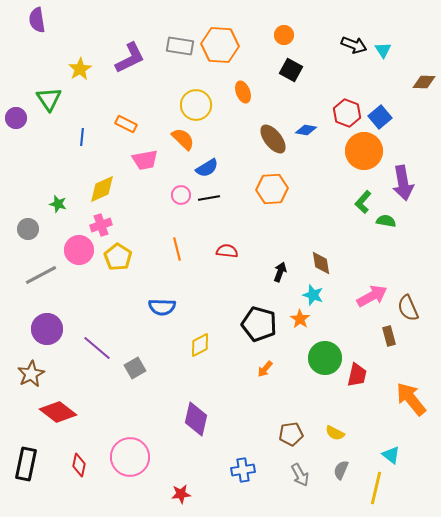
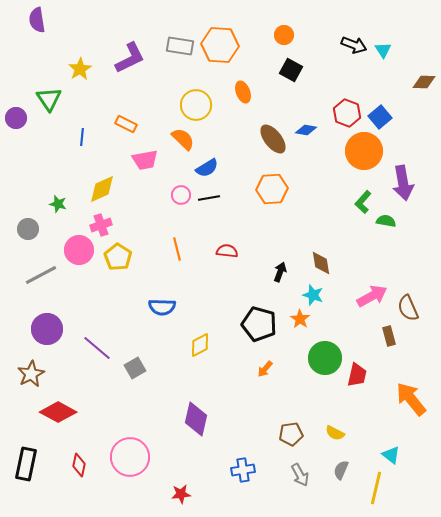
red diamond at (58, 412): rotated 9 degrees counterclockwise
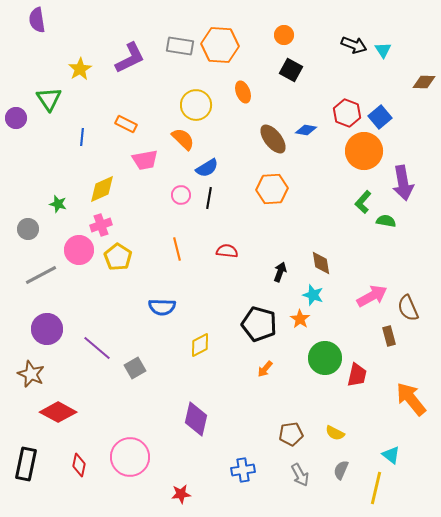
black line at (209, 198): rotated 70 degrees counterclockwise
brown star at (31, 374): rotated 20 degrees counterclockwise
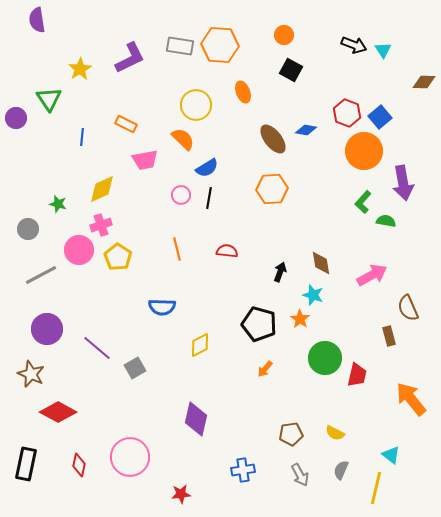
pink arrow at (372, 296): moved 21 px up
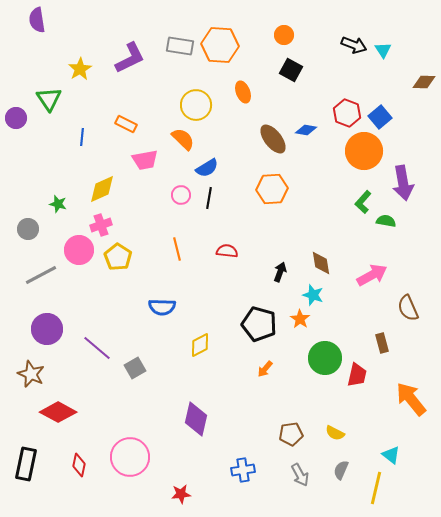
brown rectangle at (389, 336): moved 7 px left, 7 px down
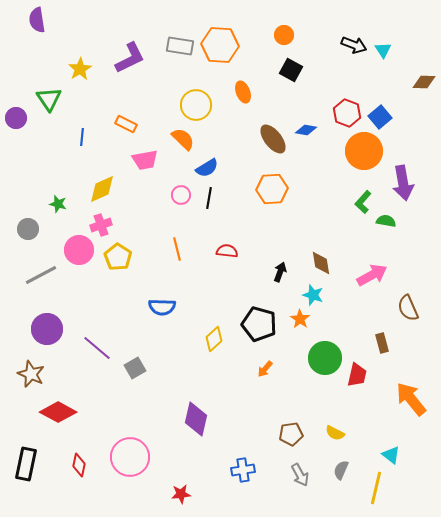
yellow diamond at (200, 345): moved 14 px right, 6 px up; rotated 15 degrees counterclockwise
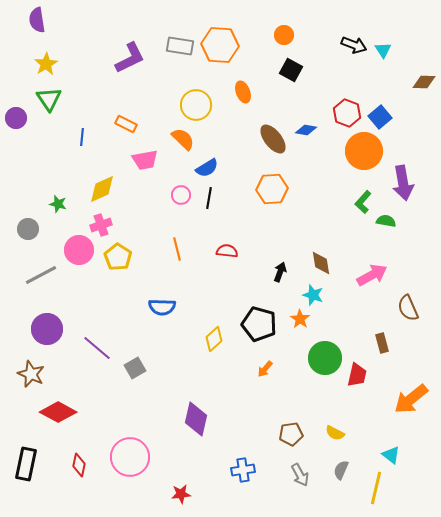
yellow star at (80, 69): moved 34 px left, 5 px up
orange arrow at (411, 399): rotated 90 degrees counterclockwise
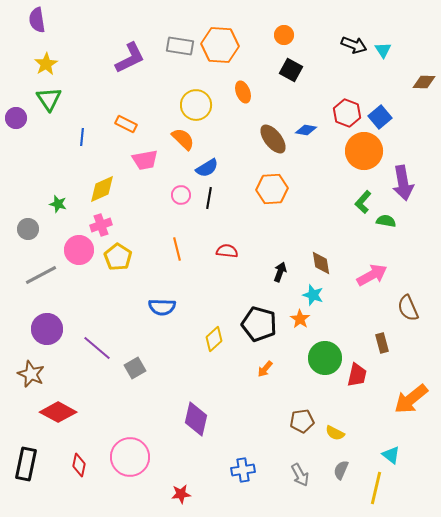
brown pentagon at (291, 434): moved 11 px right, 13 px up
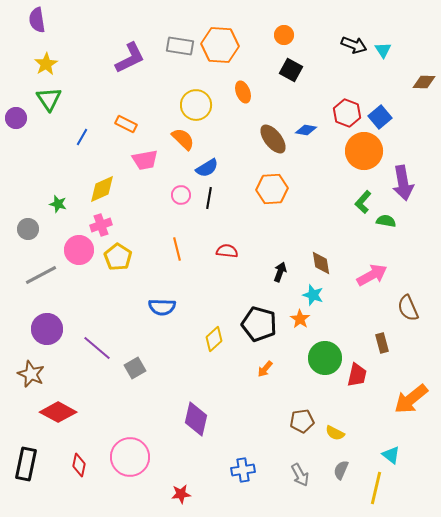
blue line at (82, 137): rotated 24 degrees clockwise
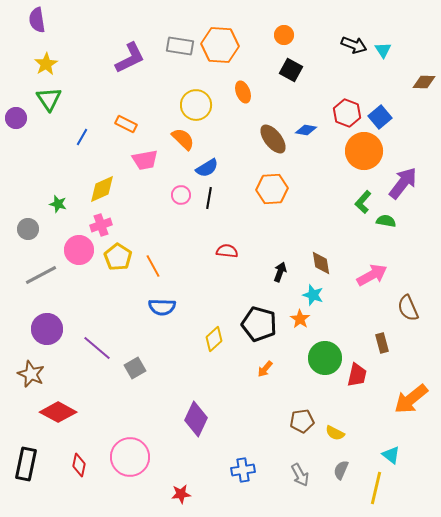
purple arrow at (403, 183): rotated 132 degrees counterclockwise
orange line at (177, 249): moved 24 px left, 17 px down; rotated 15 degrees counterclockwise
purple diamond at (196, 419): rotated 12 degrees clockwise
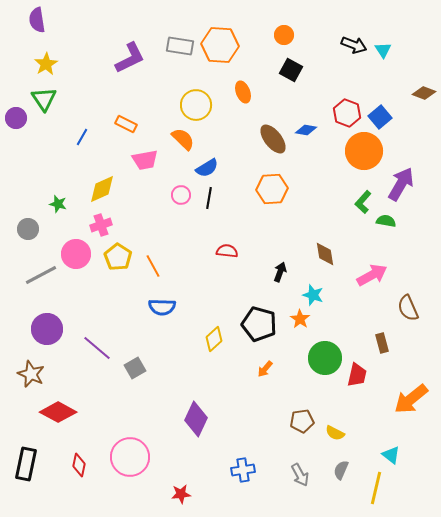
brown diamond at (424, 82): moved 11 px down; rotated 20 degrees clockwise
green triangle at (49, 99): moved 5 px left
purple arrow at (403, 183): moved 2 px left, 1 px down; rotated 8 degrees counterclockwise
pink circle at (79, 250): moved 3 px left, 4 px down
brown diamond at (321, 263): moved 4 px right, 9 px up
